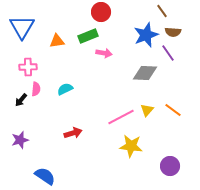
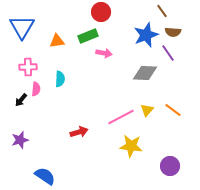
cyan semicircle: moved 5 px left, 10 px up; rotated 119 degrees clockwise
red arrow: moved 6 px right, 1 px up
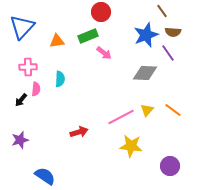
blue triangle: rotated 12 degrees clockwise
pink arrow: rotated 28 degrees clockwise
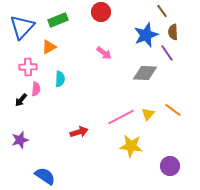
brown semicircle: rotated 84 degrees clockwise
green rectangle: moved 30 px left, 16 px up
orange triangle: moved 8 px left, 6 px down; rotated 21 degrees counterclockwise
purple line: moved 1 px left
yellow triangle: moved 1 px right, 4 px down
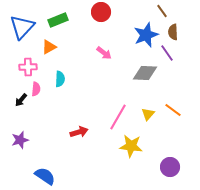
pink line: moved 3 px left; rotated 32 degrees counterclockwise
purple circle: moved 1 px down
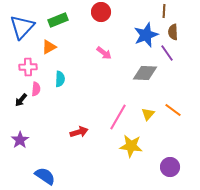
brown line: moved 2 px right; rotated 40 degrees clockwise
purple star: rotated 18 degrees counterclockwise
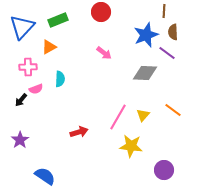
purple line: rotated 18 degrees counterclockwise
pink semicircle: rotated 64 degrees clockwise
yellow triangle: moved 5 px left, 1 px down
purple circle: moved 6 px left, 3 px down
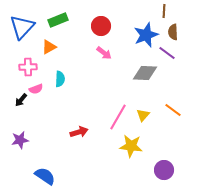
red circle: moved 14 px down
purple star: rotated 24 degrees clockwise
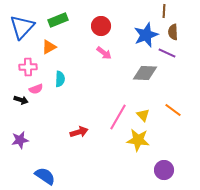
purple line: rotated 12 degrees counterclockwise
black arrow: rotated 112 degrees counterclockwise
yellow triangle: rotated 24 degrees counterclockwise
yellow star: moved 7 px right, 6 px up
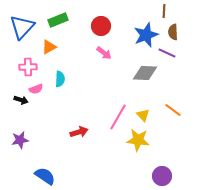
purple circle: moved 2 px left, 6 px down
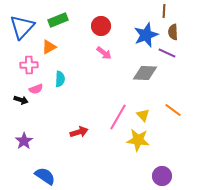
pink cross: moved 1 px right, 2 px up
purple star: moved 4 px right, 1 px down; rotated 24 degrees counterclockwise
